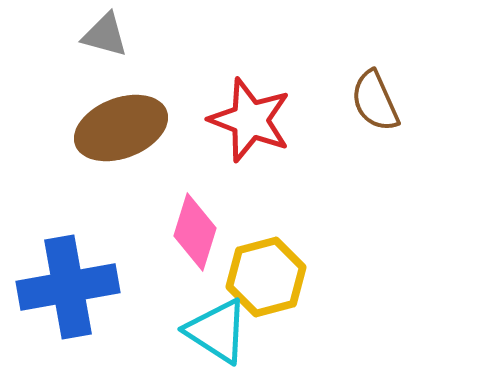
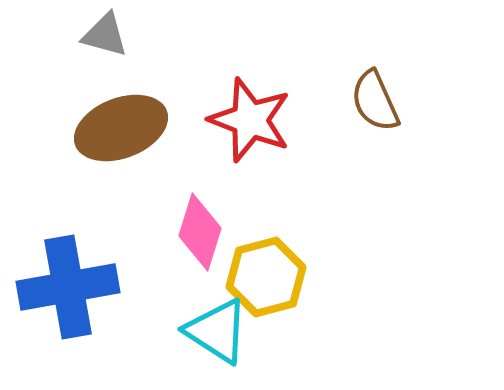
pink diamond: moved 5 px right
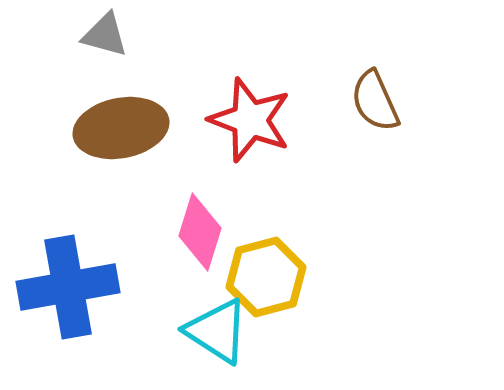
brown ellipse: rotated 10 degrees clockwise
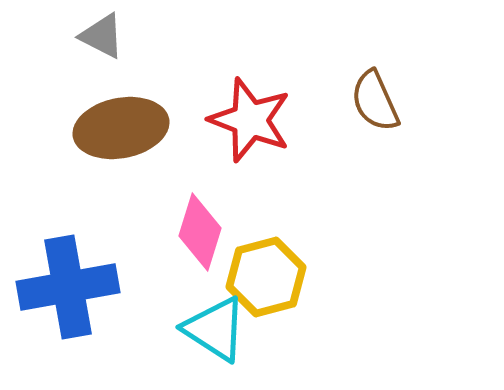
gray triangle: moved 3 px left, 1 px down; rotated 12 degrees clockwise
cyan triangle: moved 2 px left, 2 px up
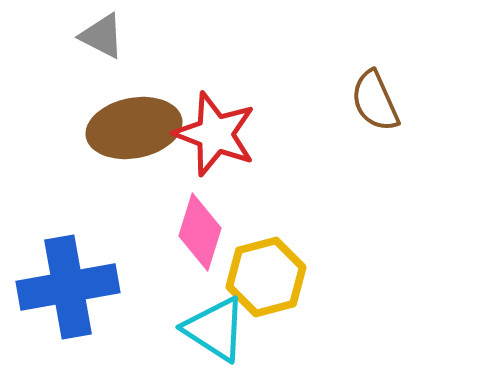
red star: moved 35 px left, 14 px down
brown ellipse: moved 13 px right
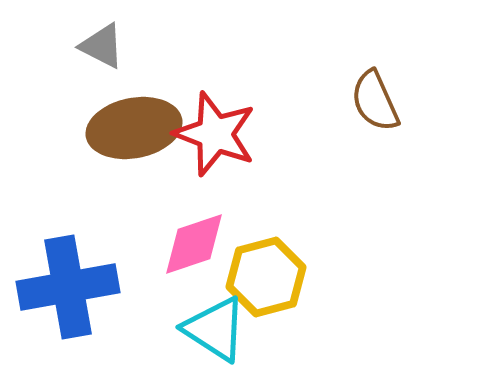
gray triangle: moved 10 px down
pink diamond: moved 6 px left, 12 px down; rotated 54 degrees clockwise
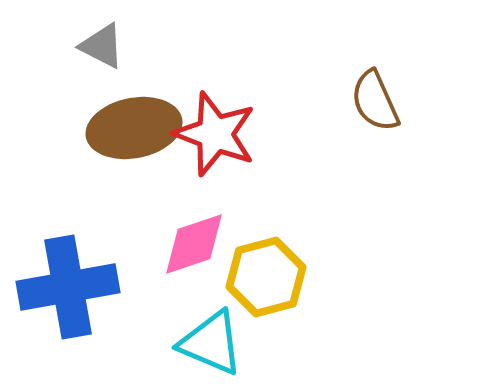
cyan triangle: moved 4 px left, 14 px down; rotated 10 degrees counterclockwise
